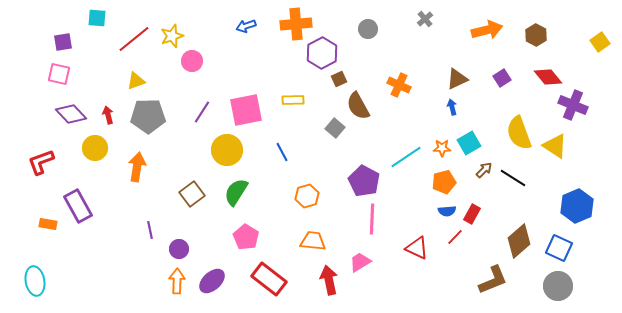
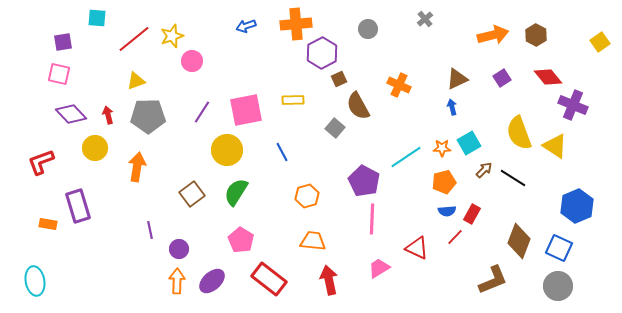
orange arrow at (487, 30): moved 6 px right, 5 px down
purple rectangle at (78, 206): rotated 12 degrees clockwise
pink pentagon at (246, 237): moved 5 px left, 3 px down
brown diamond at (519, 241): rotated 28 degrees counterclockwise
pink trapezoid at (360, 262): moved 19 px right, 6 px down
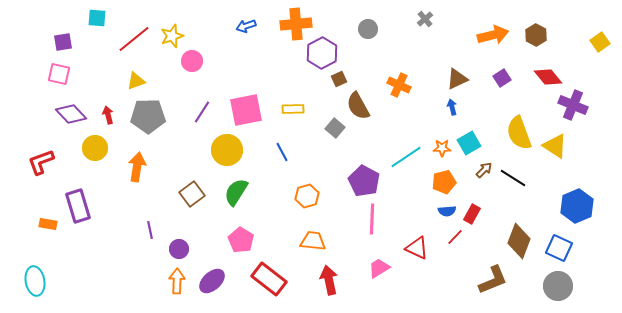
yellow rectangle at (293, 100): moved 9 px down
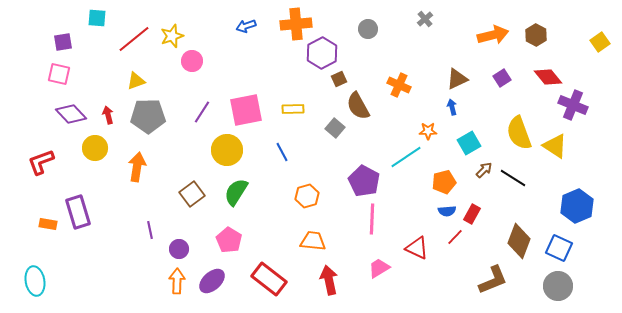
orange star at (442, 148): moved 14 px left, 17 px up
purple rectangle at (78, 206): moved 6 px down
pink pentagon at (241, 240): moved 12 px left
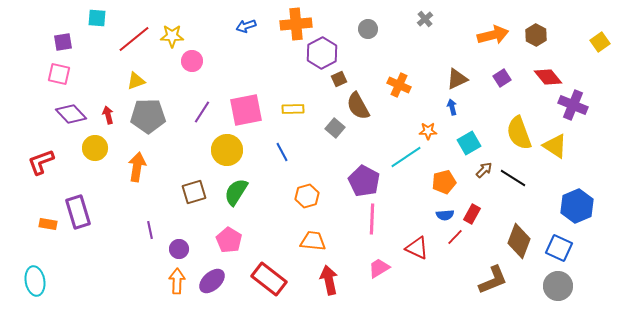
yellow star at (172, 36): rotated 20 degrees clockwise
brown square at (192, 194): moved 2 px right, 2 px up; rotated 20 degrees clockwise
blue semicircle at (447, 211): moved 2 px left, 4 px down
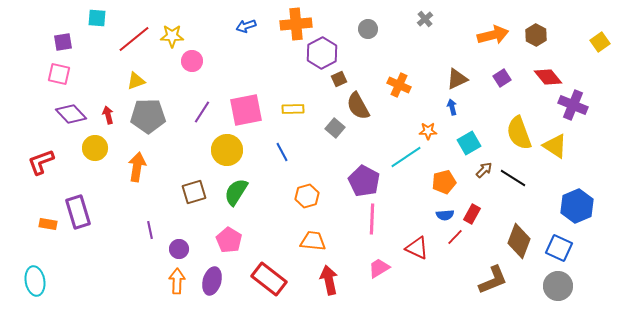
purple ellipse at (212, 281): rotated 32 degrees counterclockwise
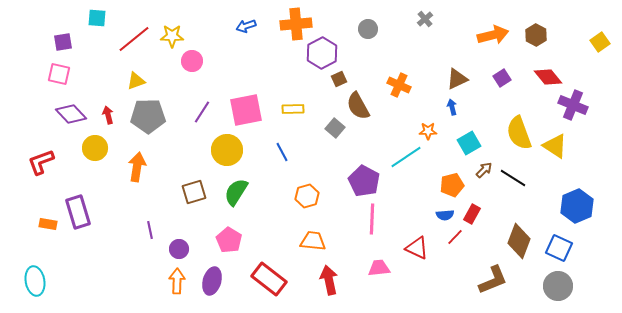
orange pentagon at (444, 182): moved 8 px right, 3 px down
pink trapezoid at (379, 268): rotated 25 degrees clockwise
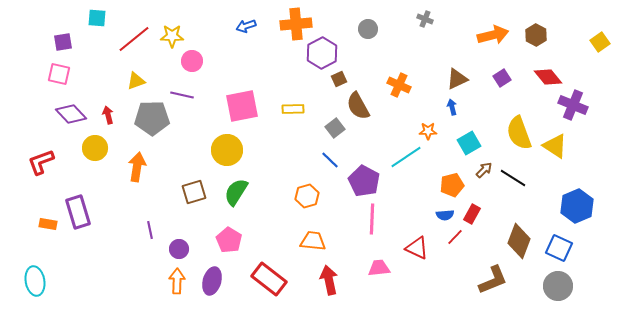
gray cross at (425, 19): rotated 28 degrees counterclockwise
pink square at (246, 110): moved 4 px left, 4 px up
purple line at (202, 112): moved 20 px left, 17 px up; rotated 70 degrees clockwise
gray pentagon at (148, 116): moved 4 px right, 2 px down
gray square at (335, 128): rotated 12 degrees clockwise
blue line at (282, 152): moved 48 px right, 8 px down; rotated 18 degrees counterclockwise
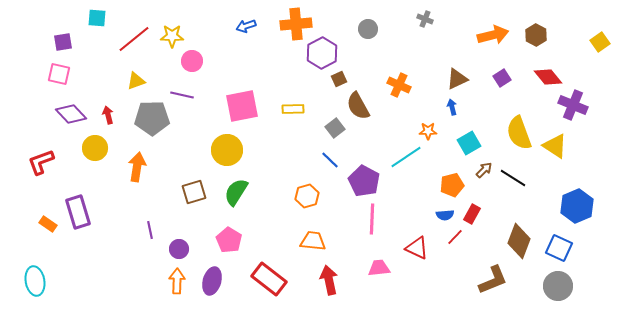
orange rectangle at (48, 224): rotated 24 degrees clockwise
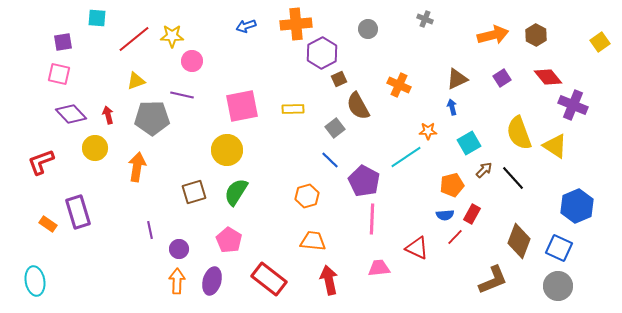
black line at (513, 178): rotated 16 degrees clockwise
